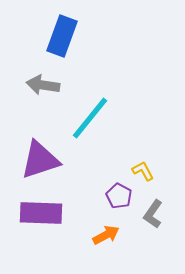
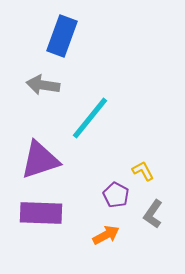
purple pentagon: moved 3 px left, 1 px up
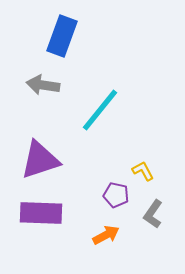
cyan line: moved 10 px right, 8 px up
purple pentagon: rotated 15 degrees counterclockwise
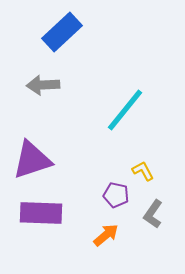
blue rectangle: moved 4 px up; rotated 27 degrees clockwise
gray arrow: rotated 12 degrees counterclockwise
cyan line: moved 25 px right
purple triangle: moved 8 px left
orange arrow: rotated 12 degrees counterclockwise
